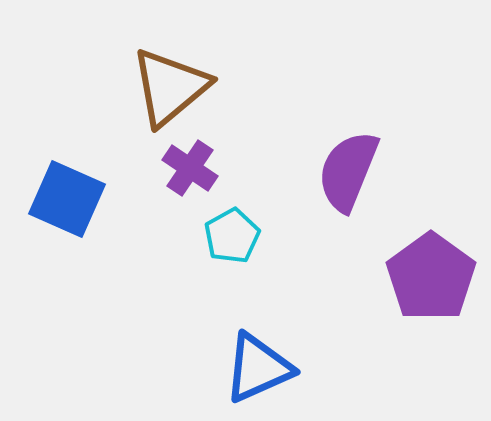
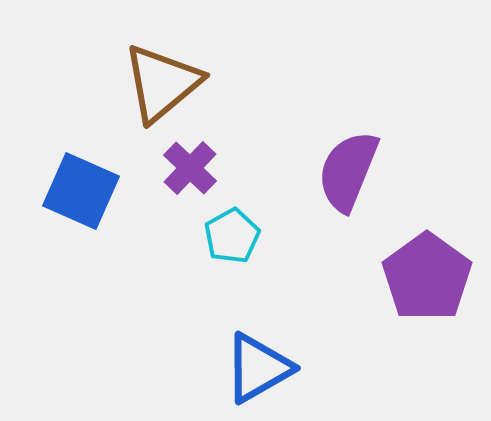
brown triangle: moved 8 px left, 4 px up
purple cross: rotated 10 degrees clockwise
blue square: moved 14 px right, 8 px up
purple pentagon: moved 4 px left
blue triangle: rotated 6 degrees counterclockwise
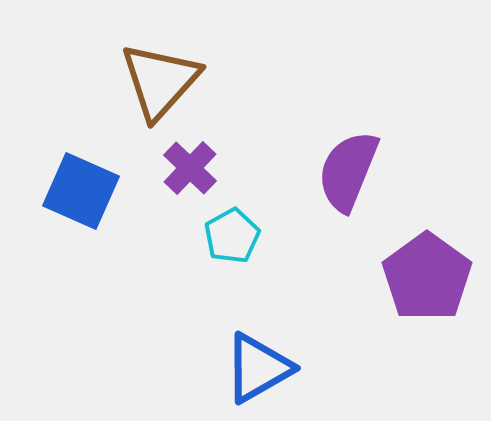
brown triangle: moved 2 px left, 2 px up; rotated 8 degrees counterclockwise
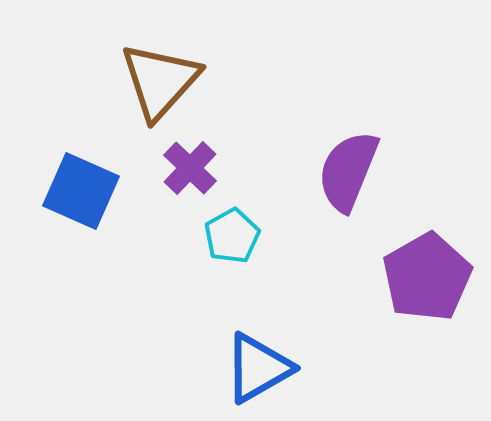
purple pentagon: rotated 6 degrees clockwise
